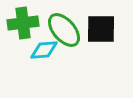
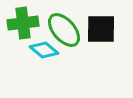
cyan diamond: rotated 44 degrees clockwise
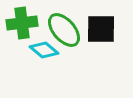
green cross: moved 1 px left
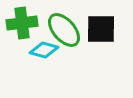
cyan diamond: rotated 24 degrees counterclockwise
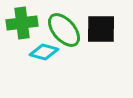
cyan diamond: moved 2 px down
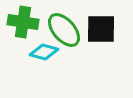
green cross: moved 1 px right, 1 px up; rotated 16 degrees clockwise
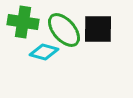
black square: moved 3 px left
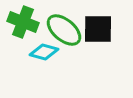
green cross: rotated 12 degrees clockwise
green ellipse: rotated 9 degrees counterclockwise
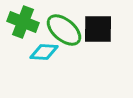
cyan diamond: rotated 12 degrees counterclockwise
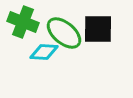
green ellipse: moved 3 px down
